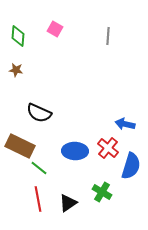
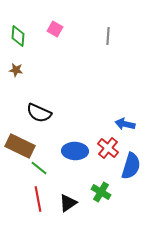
green cross: moved 1 px left
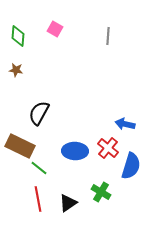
black semicircle: rotated 95 degrees clockwise
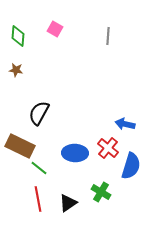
blue ellipse: moved 2 px down
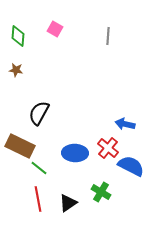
blue semicircle: rotated 80 degrees counterclockwise
